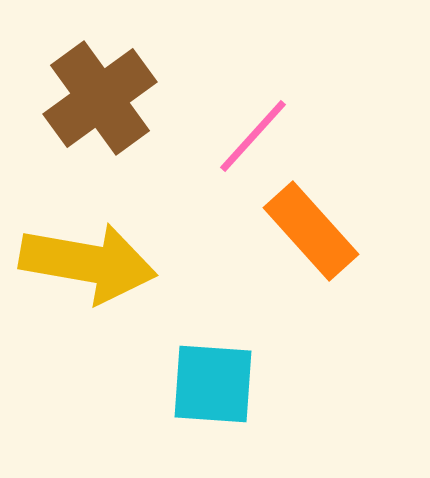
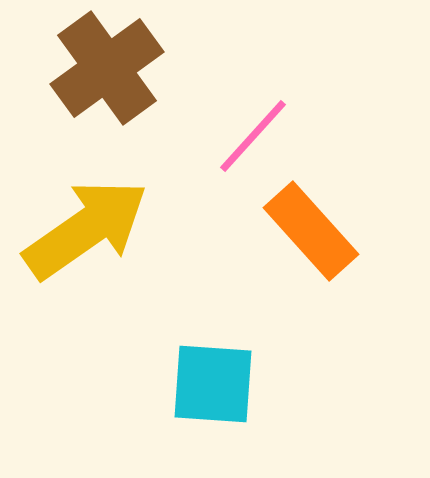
brown cross: moved 7 px right, 30 px up
yellow arrow: moved 2 px left, 34 px up; rotated 45 degrees counterclockwise
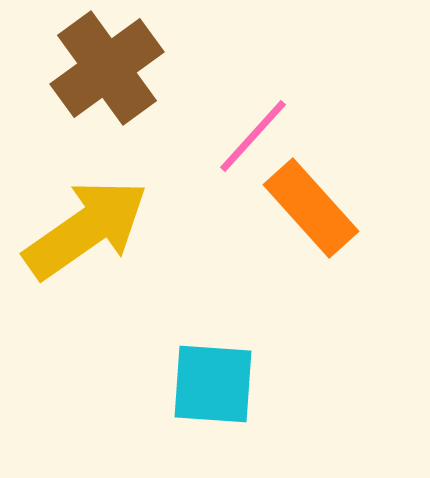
orange rectangle: moved 23 px up
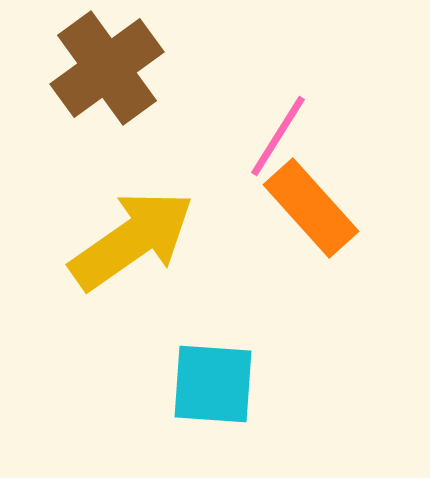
pink line: moved 25 px right; rotated 10 degrees counterclockwise
yellow arrow: moved 46 px right, 11 px down
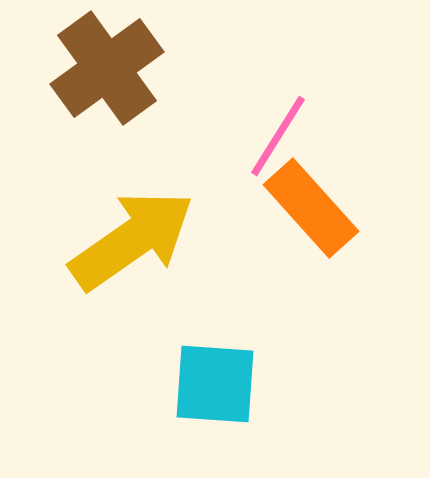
cyan square: moved 2 px right
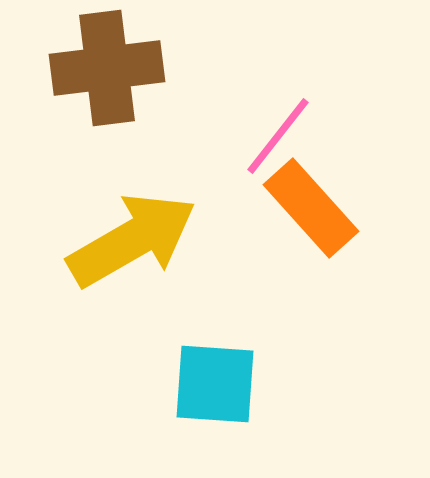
brown cross: rotated 29 degrees clockwise
pink line: rotated 6 degrees clockwise
yellow arrow: rotated 5 degrees clockwise
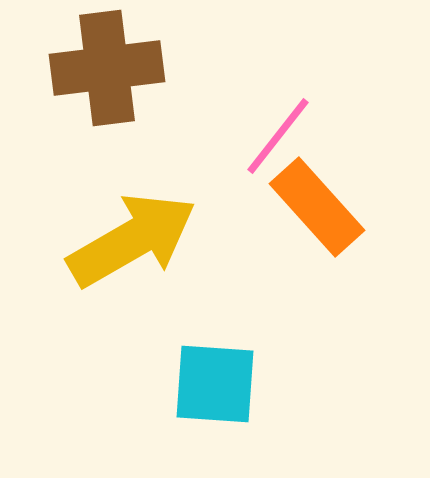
orange rectangle: moved 6 px right, 1 px up
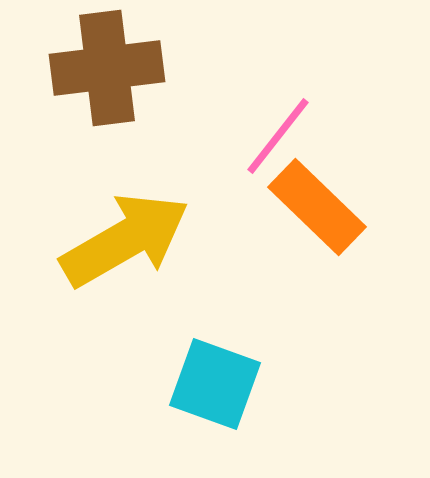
orange rectangle: rotated 4 degrees counterclockwise
yellow arrow: moved 7 px left
cyan square: rotated 16 degrees clockwise
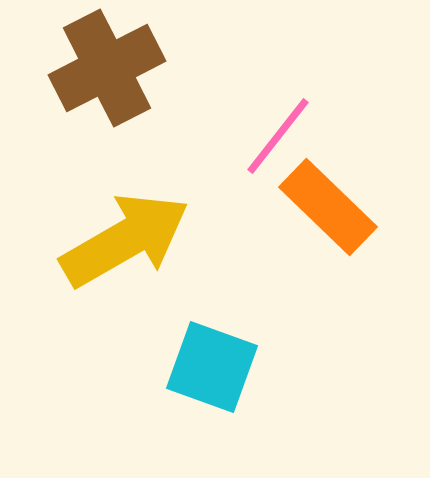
brown cross: rotated 20 degrees counterclockwise
orange rectangle: moved 11 px right
cyan square: moved 3 px left, 17 px up
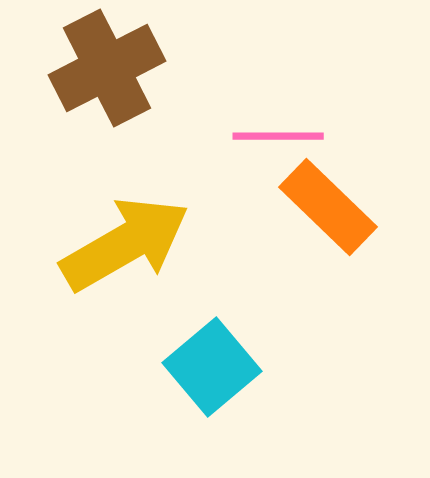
pink line: rotated 52 degrees clockwise
yellow arrow: moved 4 px down
cyan square: rotated 30 degrees clockwise
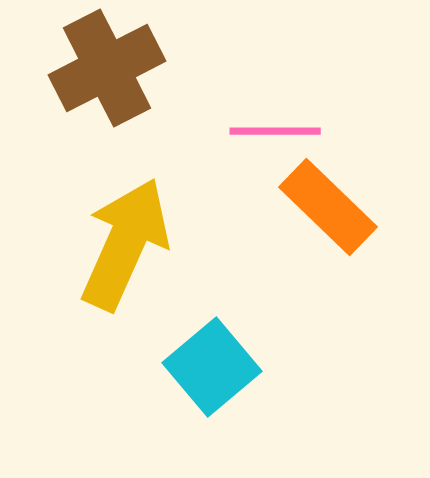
pink line: moved 3 px left, 5 px up
yellow arrow: rotated 36 degrees counterclockwise
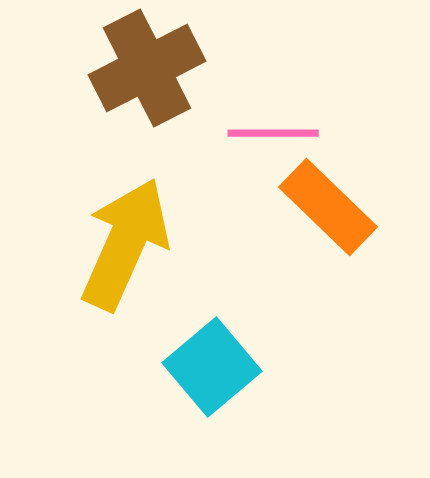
brown cross: moved 40 px right
pink line: moved 2 px left, 2 px down
